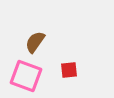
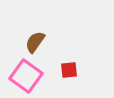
pink square: rotated 16 degrees clockwise
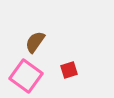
red square: rotated 12 degrees counterclockwise
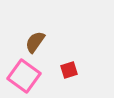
pink square: moved 2 px left
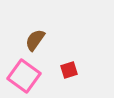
brown semicircle: moved 2 px up
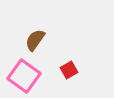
red square: rotated 12 degrees counterclockwise
